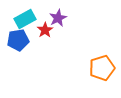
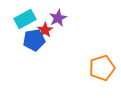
blue pentagon: moved 16 px right
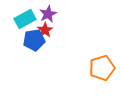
purple star: moved 10 px left, 4 px up
